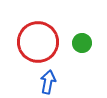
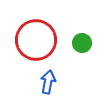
red circle: moved 2 px left, 2 px up
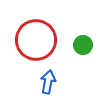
green circle: moved 1 px right, 2 px down
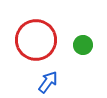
blue arrow: rotated 25 degrees clockwise
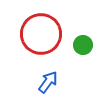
red circle: moved 5 px right, 6 px up
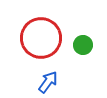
red circle: moved 4 px down
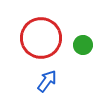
blue arrow: moved 1 px left, 1 px up
